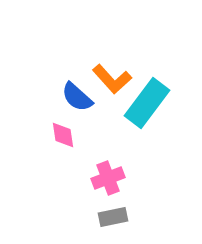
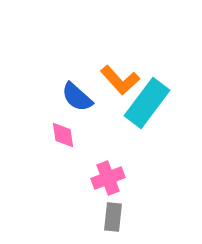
orange L-shape: moved 8 px right, 1 px down
gray rectangle: rotated 72 degrees counterclockwise
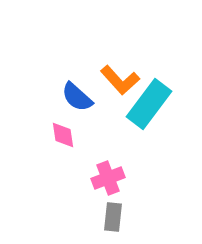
cyan rectangle: moved 2 px right, 1 px down
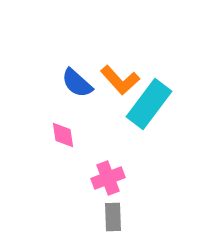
blue semicircle: moved 14 px up
gray rectangle: rotated 8 degrees counterclockwise
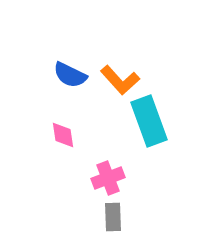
blue semicircle: moved 7 px left, 8 px up; rotated 16 degrees counterclockwise
cyan rectangle: moved 17 px down; rotated 57 degrees counterclockwise
